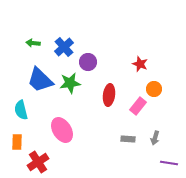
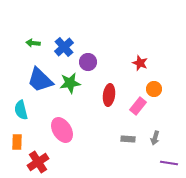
red star: moved 1 px up
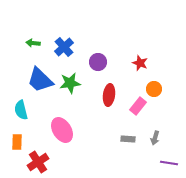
purple circle: moved 10 px right
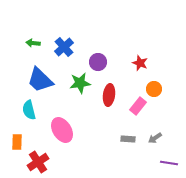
green star: moved 10 px right
cyan semicircle: moved 8 px right
gray arrow: rotated 40 degrees clockwise
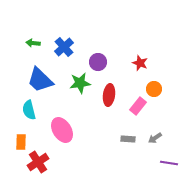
orange rectangle: moved 4 px right
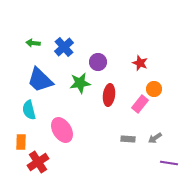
pink rectangle: moved 2 px right, 2 px up
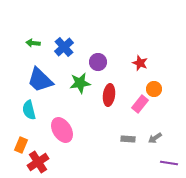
orange rectangle: moved 3 px down; rotated 21 degrees clockwise
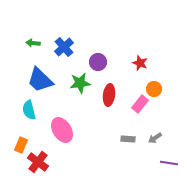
red cross: rotated 20 degrees counterclockwise
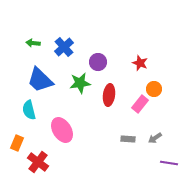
orange rectangle: moved 4 px left, 2 px up
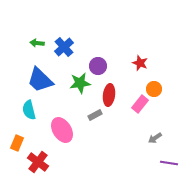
green arrow: moved 4 px right
purple circle: moved 4 px down
gray rectangle: moved 33 px left, 24 px up; rotated 32 degrees counterclockwise
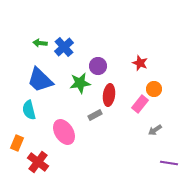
green arrow: moved 3 px right
pink ellipse: moved 2 px right, 2 px down
gray arrow: moved 8 px up
